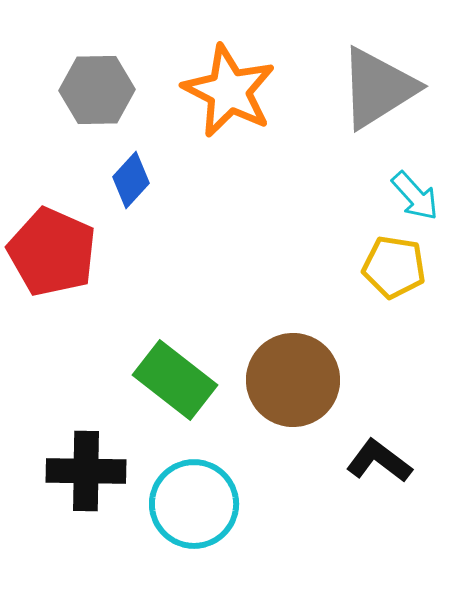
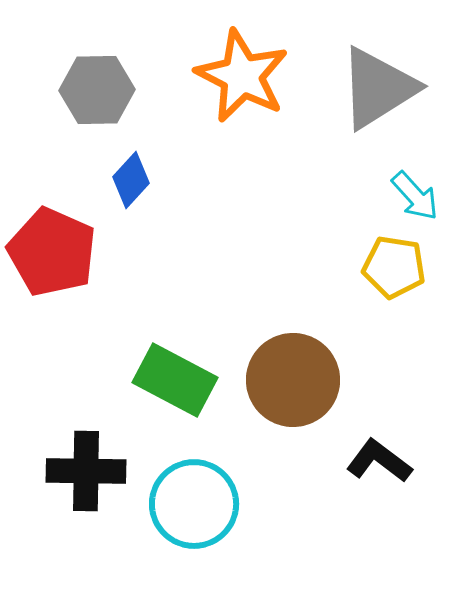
orange star: moved 13 px right, 15 px up
green rectangle: rotated 10 degrees counterclockwise
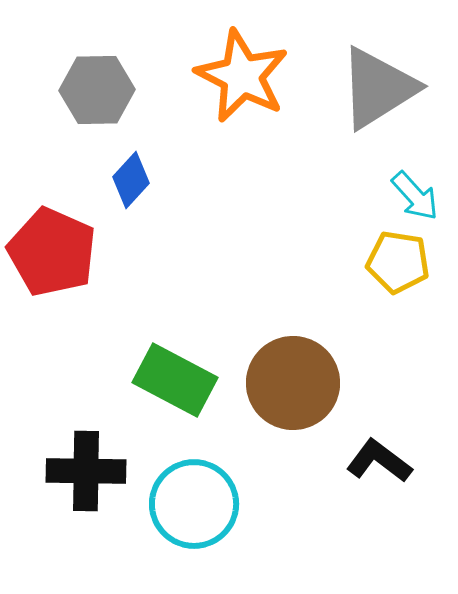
yellow pentagon: moved 4 px right, 5 px up
brown circle: moved 3 px down
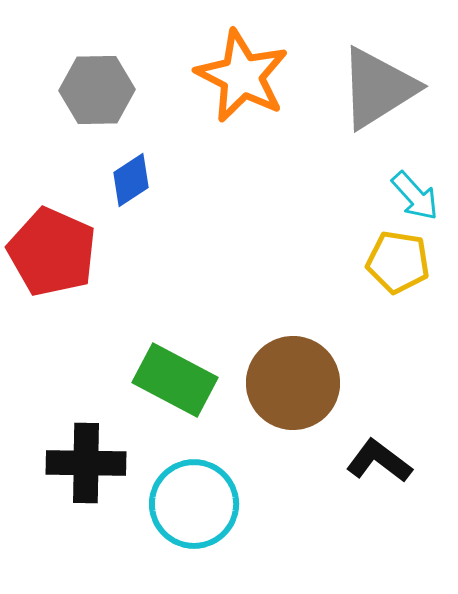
blue diamond: rotated 14 degrees clockwise
black cross: moved 8 px up
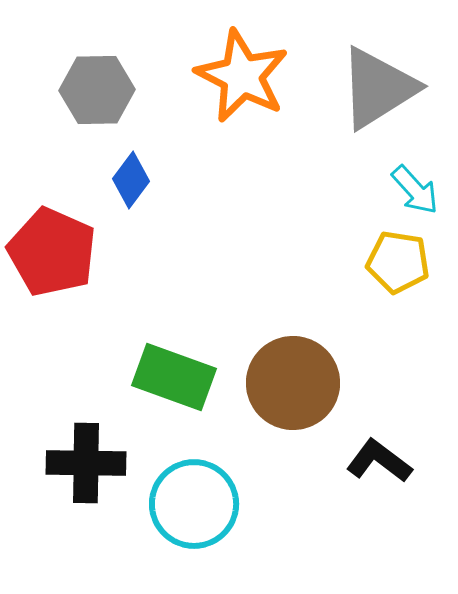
blue diamond: rotated 20 degrees counterclockwise
cyan arrow: moved 6 px up
green rectangle: moved 1 px left, 3 px up; rotated 8 degrees counterclockwise
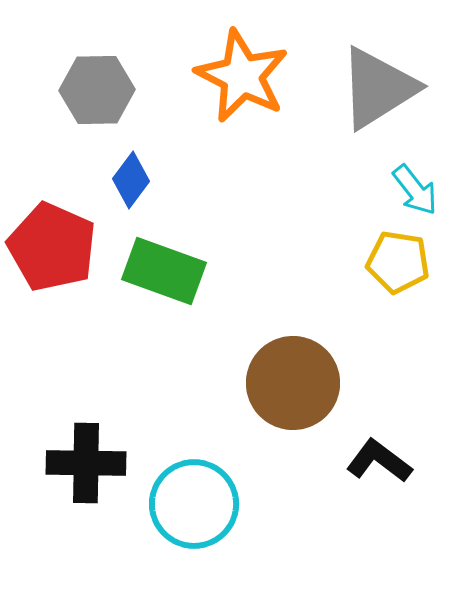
cyan arrow: rotated 4 degrees clockwise
red pentagon: moved 5 px up
green rectangle: moved 10 px left, 106 px up
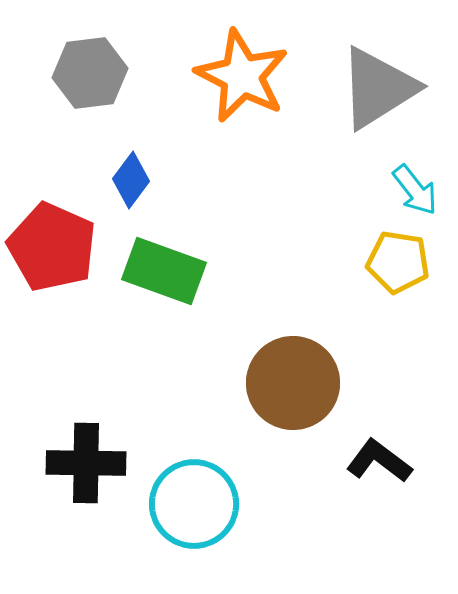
gray hexagon: moved 7 px left, 17 px up; rotated 6 degrees counterclockwise
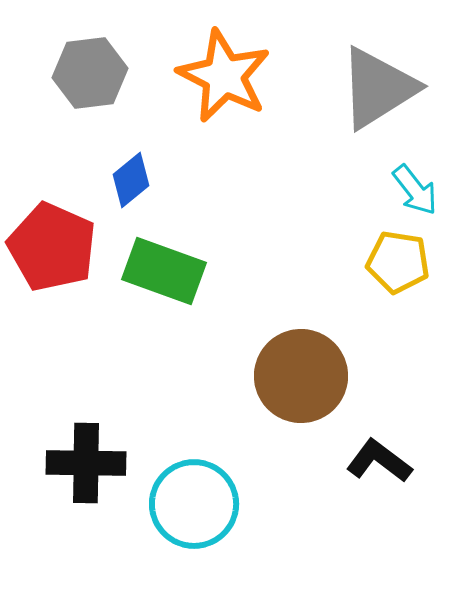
orange star: moved 18 px left
blue diamond: rotated 14 degrees clockwise
brown circle: moved 8 px right, 7 px up
